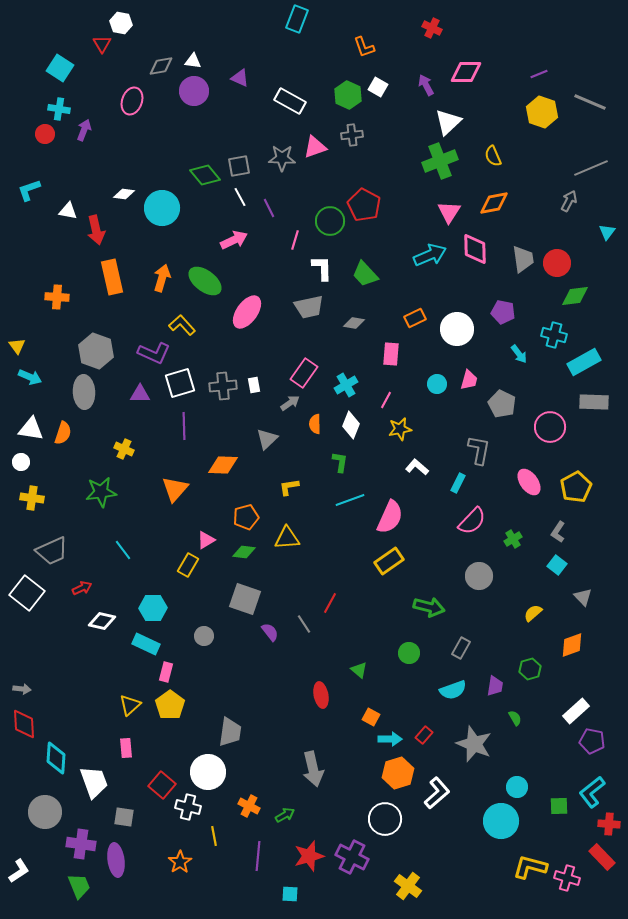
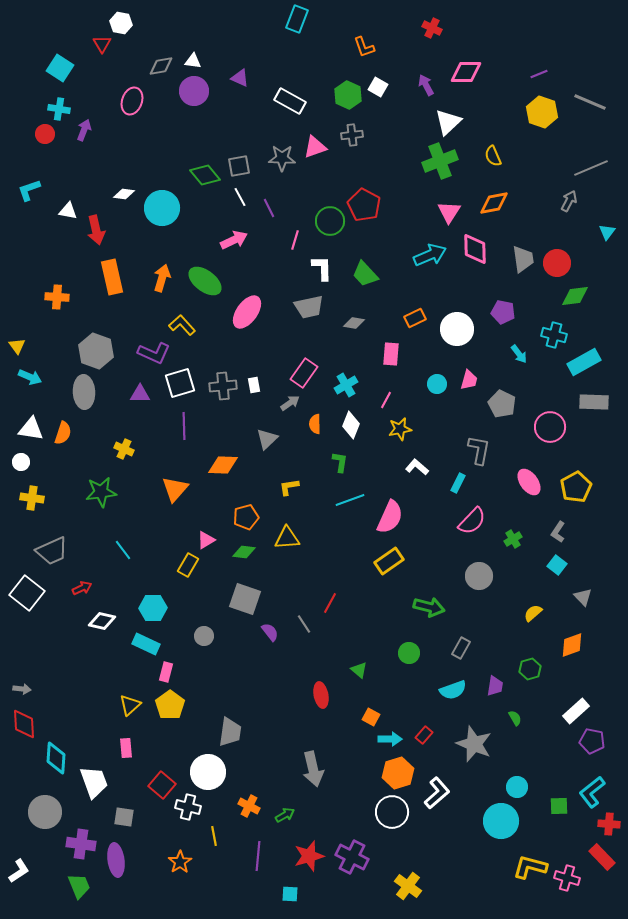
white circle at (385, 819): moved 7 px right, 7 px up
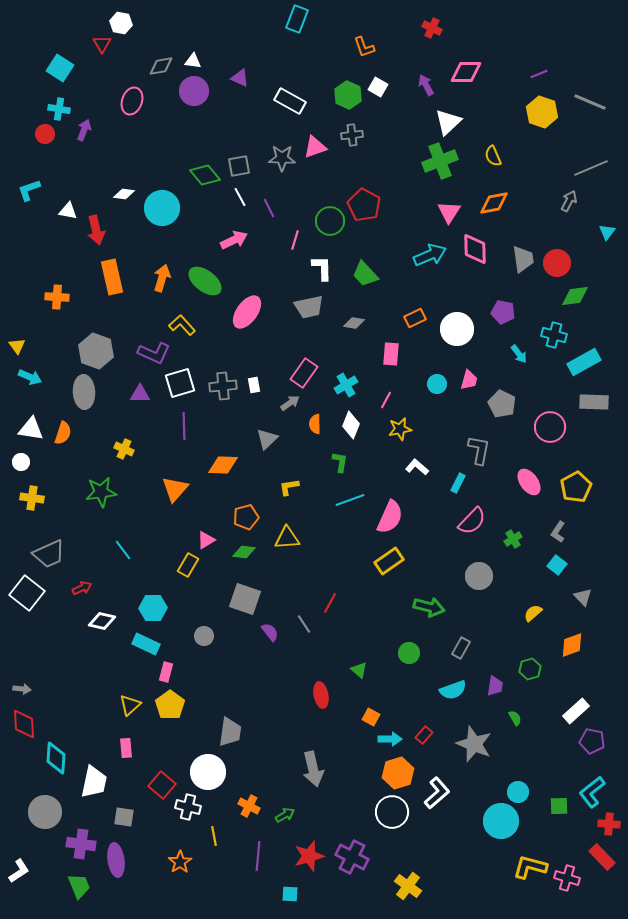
gray trapezoid at (52, 551): moved 3 px left, 3 px down
white trapezoid at (94, 782): rotated 32 degrees clockwise
cyan circle at (517, 787): moved 1 px right, 5 px down
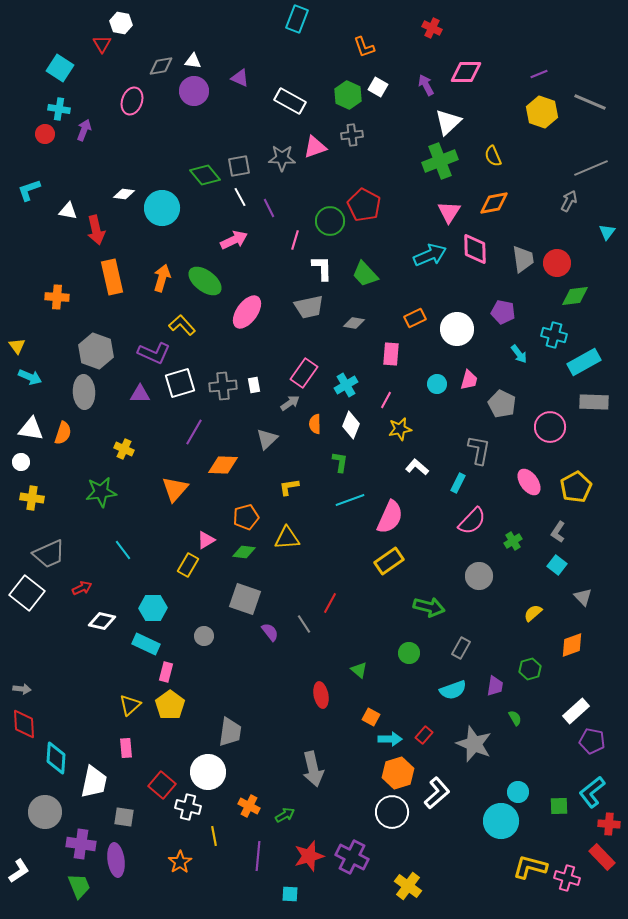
purple line at (184, 426): moved 10 px right, 6 px down; rotated 32 degrees clockwise
green cross at (513, 539): moved 2 px down
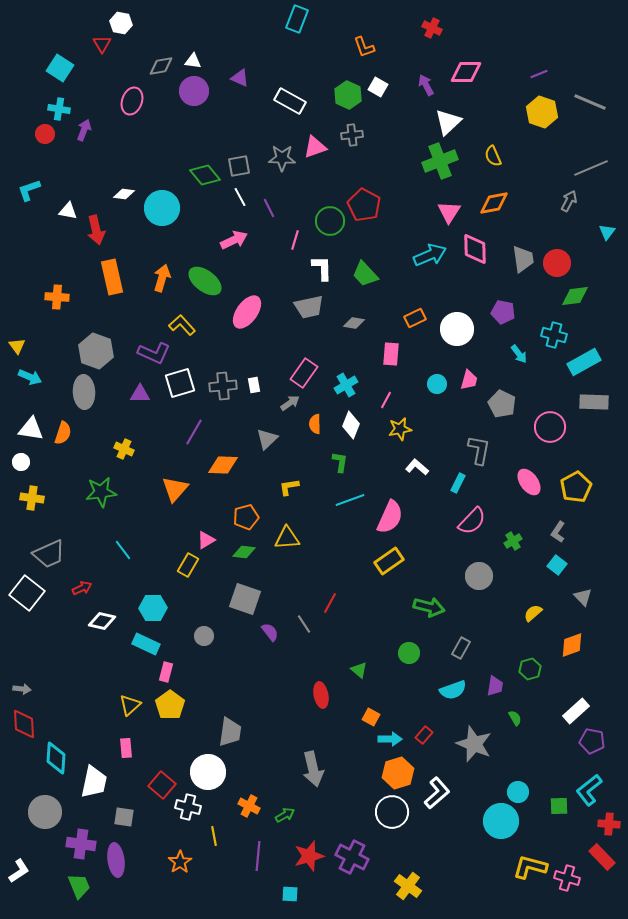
cyan L-shape at (592, 792): moved 3 px left, 2 px up
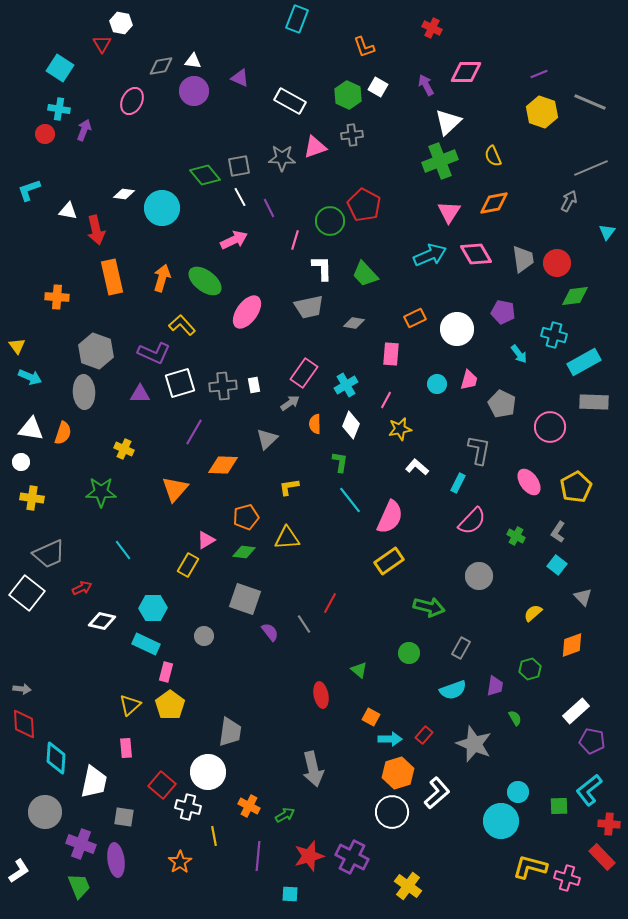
pink ellipse at (132, 101): rotated 8 degrees clockwise
pink diamond at (475, 249): moved 1 px right, 5 px down; rotated 28 degrees counterclockwise
green star at (101, 492): rotated 8 degrees clockwise
cyan line at (350, 500): rotated 72 degrees clockwise
green cross at (513, 541): moved 3 px right, 5 px up; rotated 30 degrees counterclockwise
purple cross at (81, 844): rotated 12 degrees clockwise
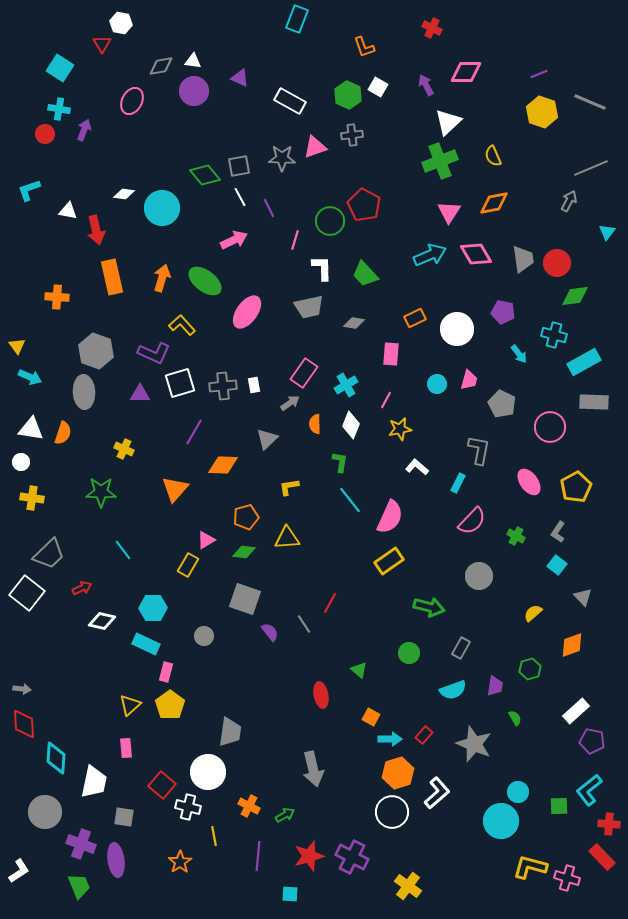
gray trapezoid at (49, 554): rotated 20 degrees counterclockwise
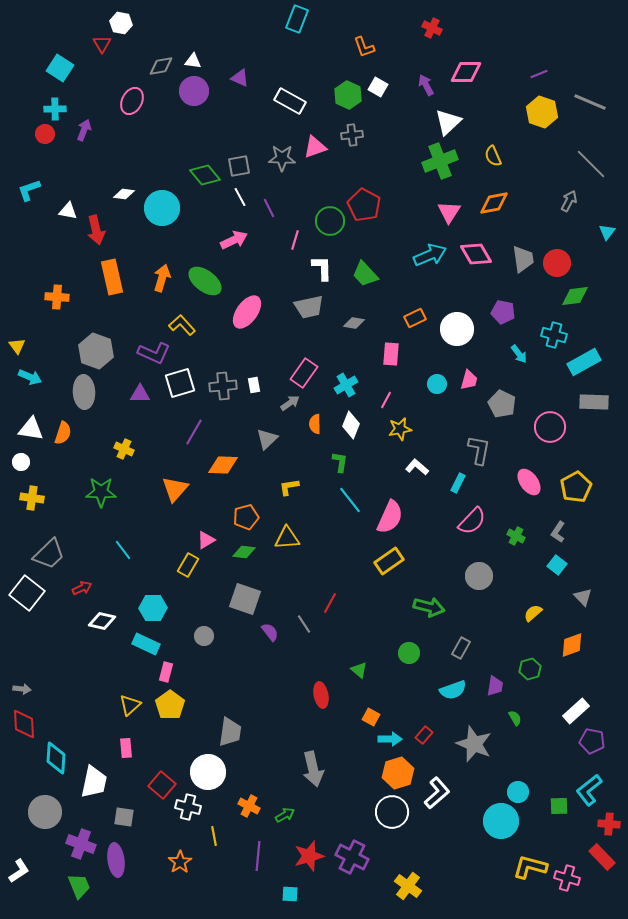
cyan cross at (59, 109): moved 4 px left; rotated 10 degrees counterclockwise
gray line at (591, 168): moved 4 px up; rotated 68 degrees clockwise
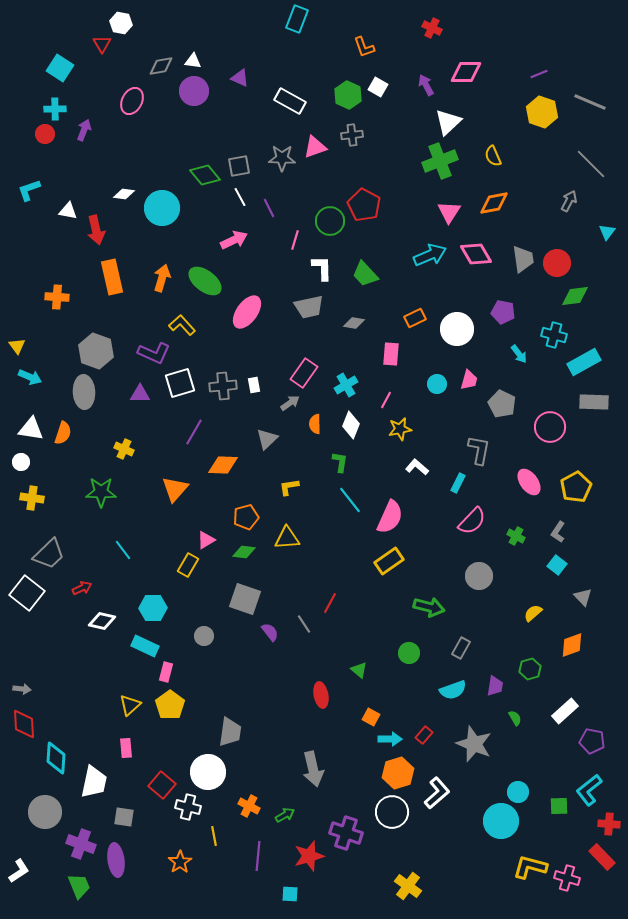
cyan rectangle at (146, 644): moved 1 px left, 2 px down
white rectangle at (576, 711): moved 11 px left
purple cross at (352, 857): moved 6 px left, 24 px up; rotated 8 degrees counterclockwise
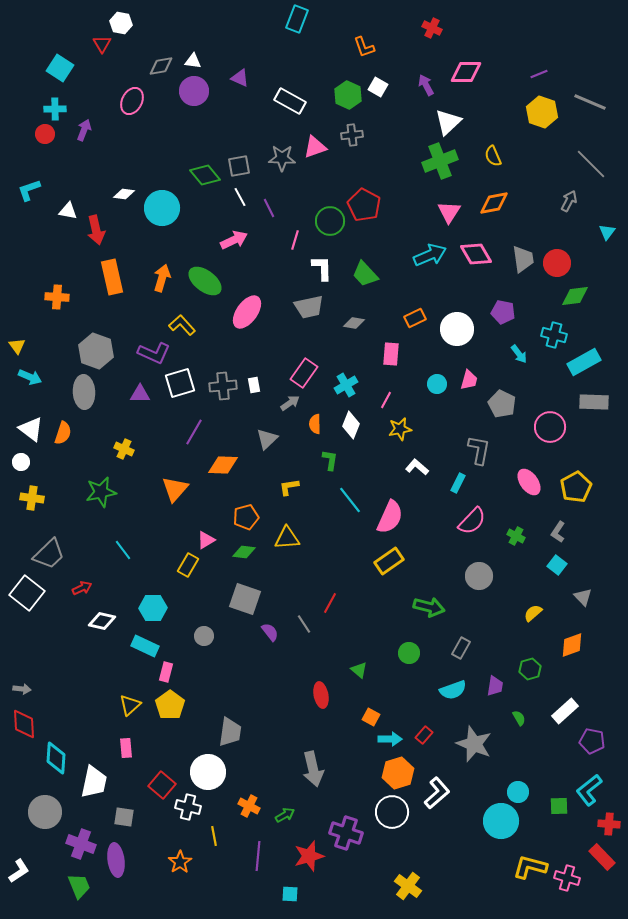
white triangle at (31, 429): rotated 28 degrees clockwise
green L-shape at (340, 462): moved 10 px left, 2 px up
green star at (101, 492): rotated 12 degrees counterclockwise
green semicircle at (515, 718): moved 4 px right
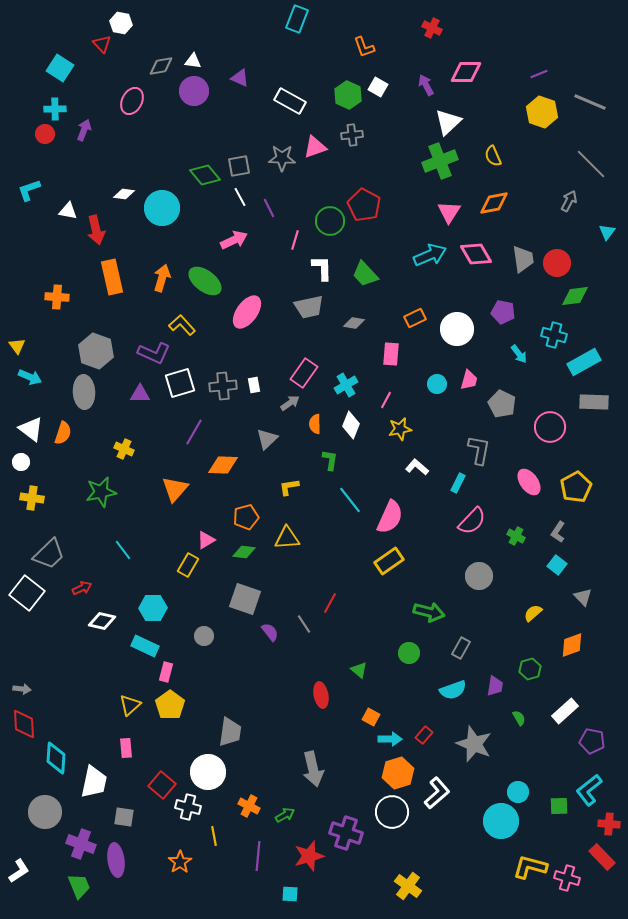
red triangle at (102, 44): rotated 12 degrees counterclockwise
green arrow at (429, 607): moved 5 px down
